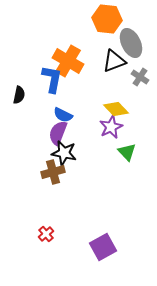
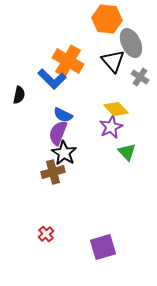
black triangle: moved 1 px left; rotated 50 degrees counterclockwise
blue L-shape: rotated 124 degrees clockwise
black star: rotated 20 degrees clockwise
purple square: rotated 12 degrees clockwise
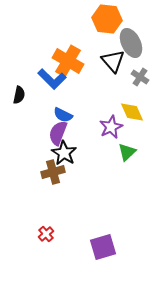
yellow diamond: moved 16 px right, 3 px down; rotated 20 degrees clockwise
green triangle: rotated 30 degrees clockwise
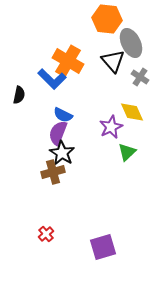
black star: moved 2 px left
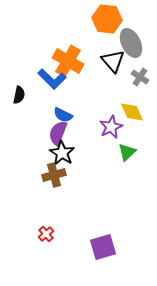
brown cross: moved 1 px right, 3 px down
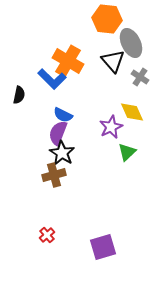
red cross: moved 1 px right, 1 px down
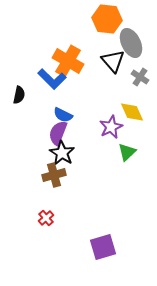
red cross: moved 1 px left, 17 px up
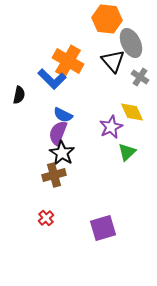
purple square: moved 19 px up
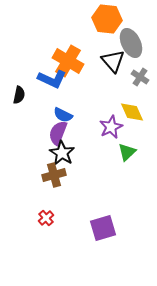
blue L-shape: rotated 20 degrees counterclockwise
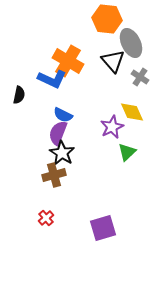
purple star: moved 1 px right
